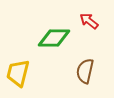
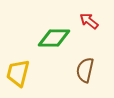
brown semicircle: moved 1 px up
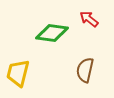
red arrow: moved 2 px up
green diamond: moved 2 px left, 5 px up; rotated 8 degrees clockwise
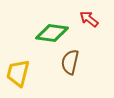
brown semicircle: moved 15 px left, 8 px up
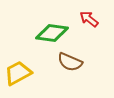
brown semicircle: rotated 80 degrees counterclockwise
yellow trapezoid: rotated 48 degrees clockwise
